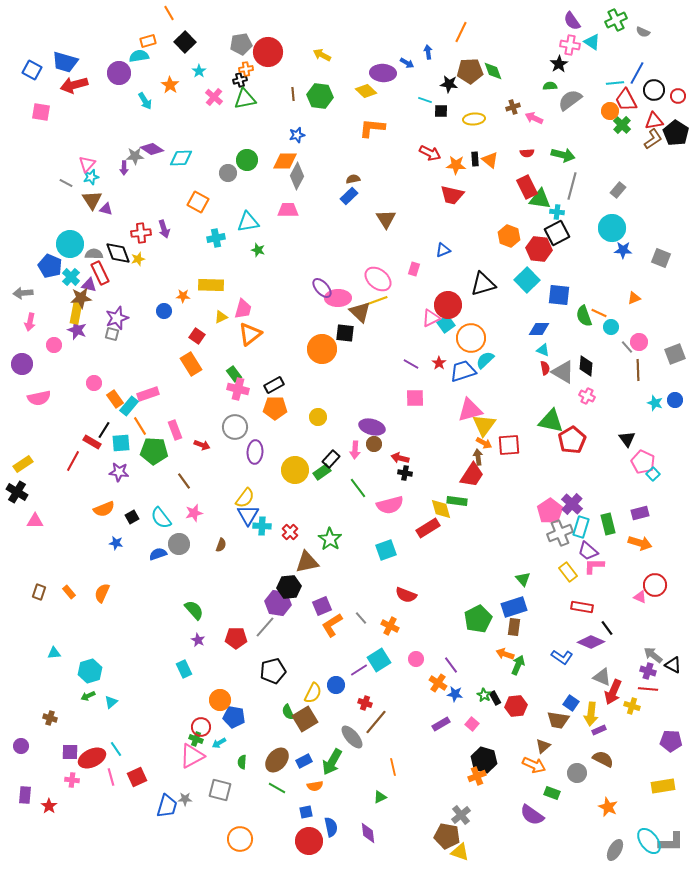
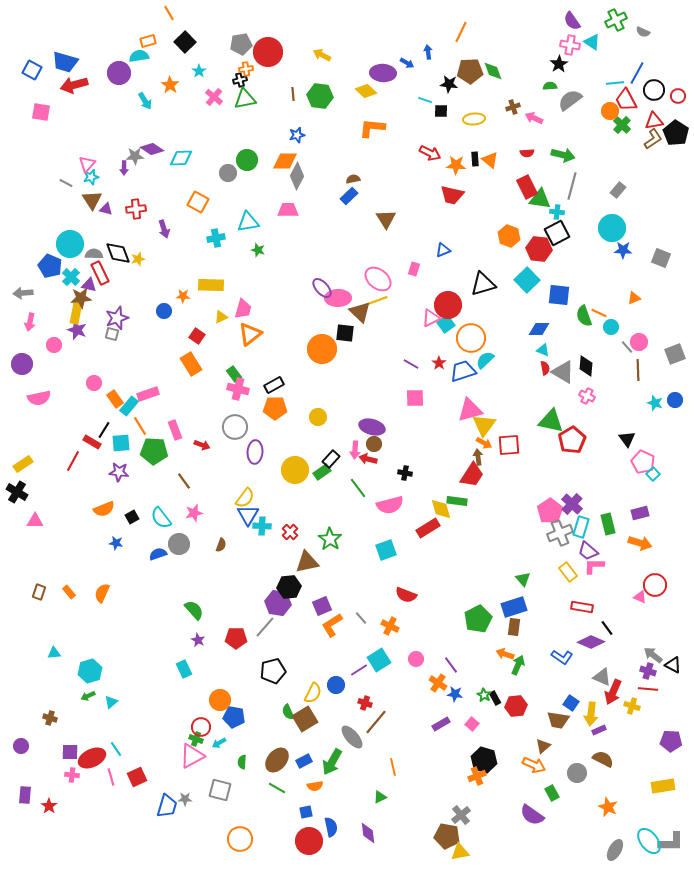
red cross at (141, 233): moved 5 px left, 24 px up
red arrow at (400, 458): moved 32 px left, 1 px down
pink cross at (72, 780): moved 5 px up
green rectangle at (552, 793): rotated 42 degrees clockwise
yellow triangle at (460, 852): rotated 30 degrees counterclockwise
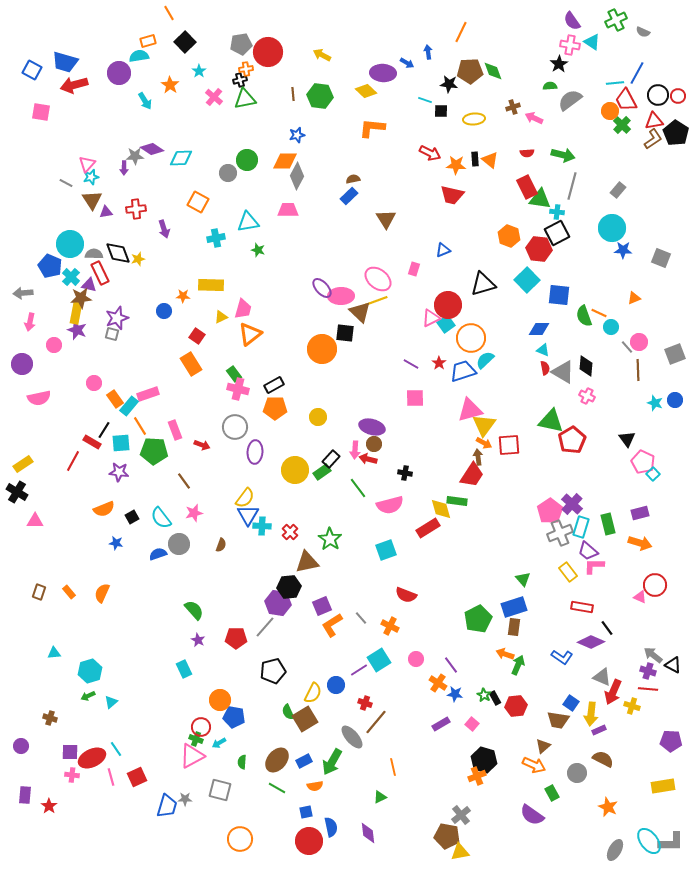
black circle at (654, 90): moved 4 px right, 5 px down
purple triangle at (106, 209): moved 3 px down; rotated 24 degrees counterclockwise
pink ellipse at (338, 298): moved 3 px right, 2 px up
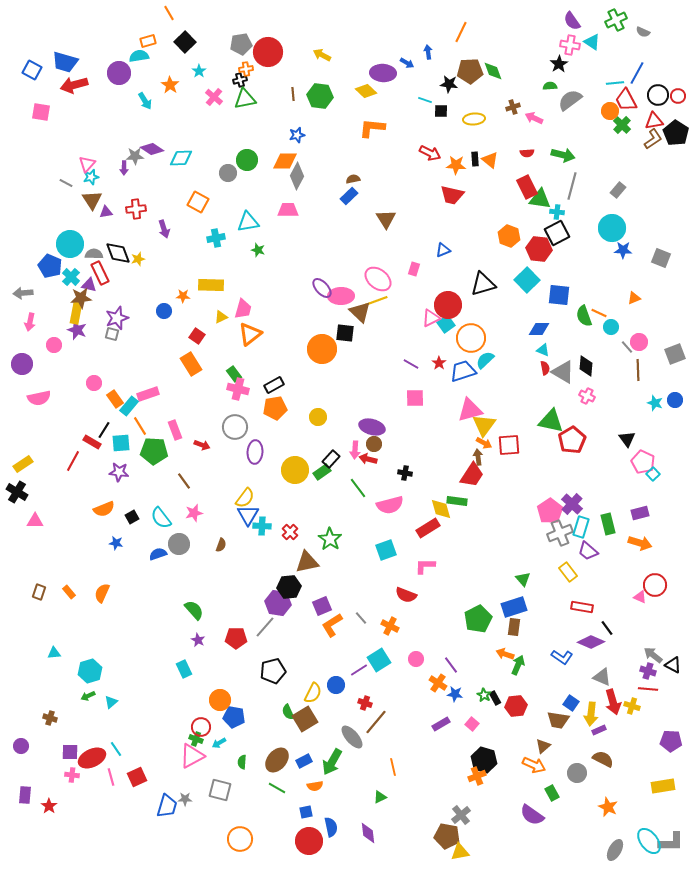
orange pentagon at (275, 408): rotated 10 degrees counterclockwise
pink L-shape at (594, 566): moved 169 px left
red arrow at (613, 692): moved 10 px down; rotated 40 degrees counterclockwise
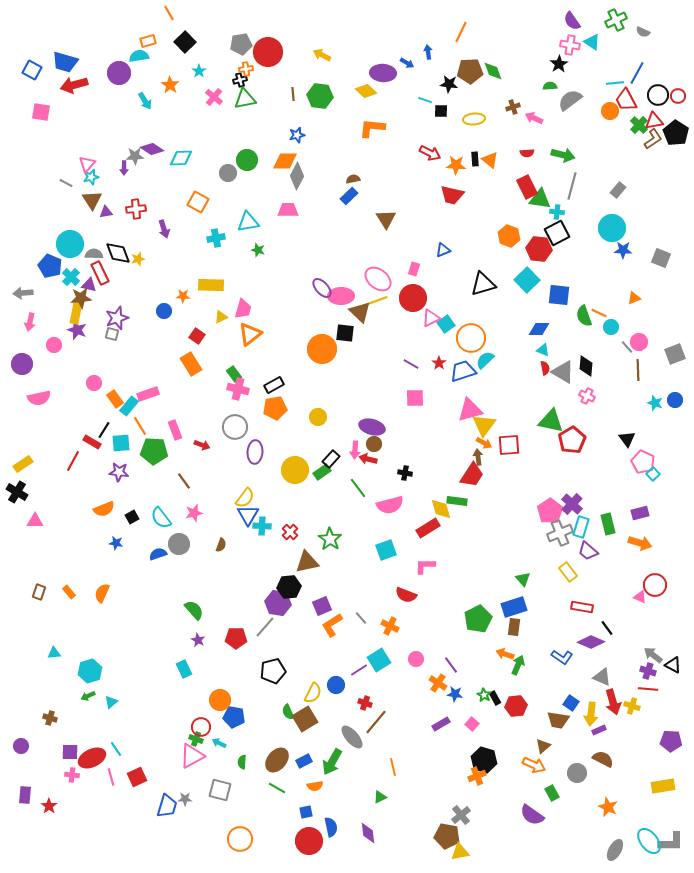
green cross at (622, 125): moved 17 px right
red circle at (448, 305): moved 35 px left, 7 px up
cyan arrow at (219, 743): rotated 56 degrees clockwise
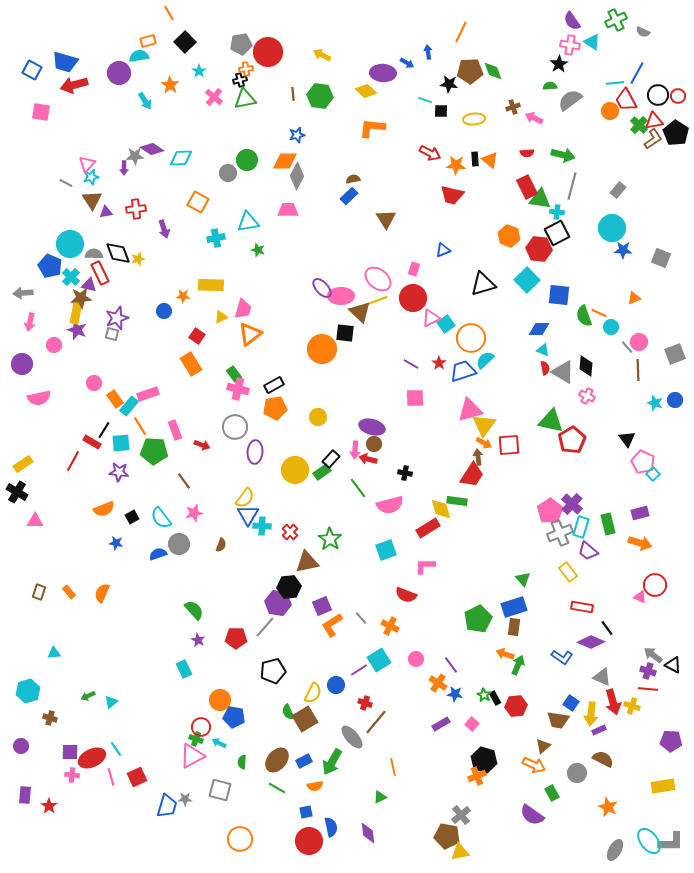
cyan hexagon at (90, 671): moved 62 px left, 20 px down
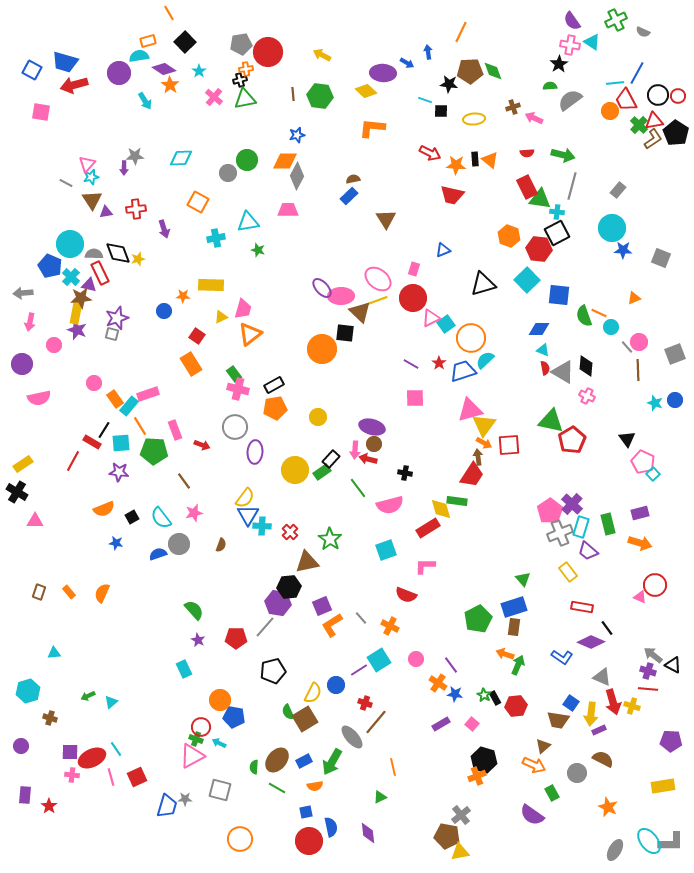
purple diamond at (152, 149): moved 12 px right, 80 px up
green semicircle at (242, 762): moved 12 px right, 5 px down
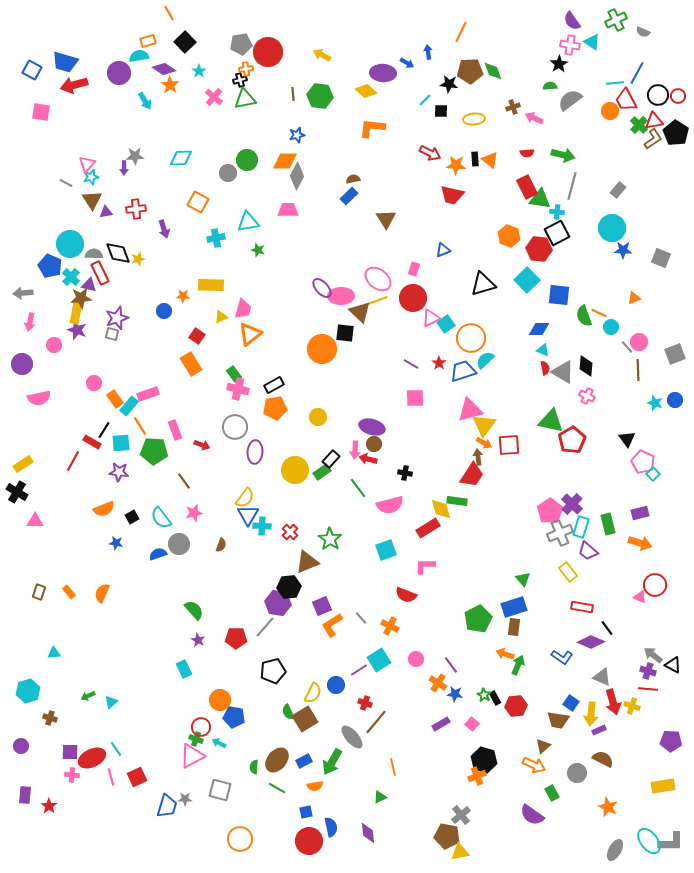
cyan line at (425, 100): rotated 64 degrees counterclockwise
brown triangle at (307, 562): rotated 10 degrees counterclockwise
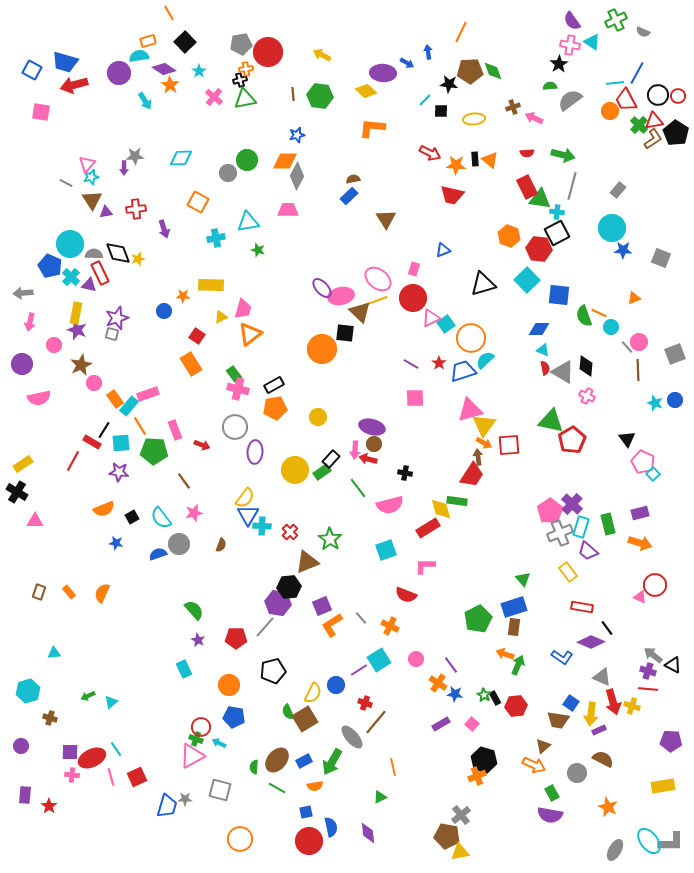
pink ellipse at (341, 296): rotated 10 degrees counterclockwise
brown star at (81, 298): moved 67 px down; rotated 20 degrees counterclockwise
orange circle at (220, 700): moved 9 px right, 15 px up
purple semicircle at (532, 815): moved 18 px right; rotated 25 degrees counterclockwise
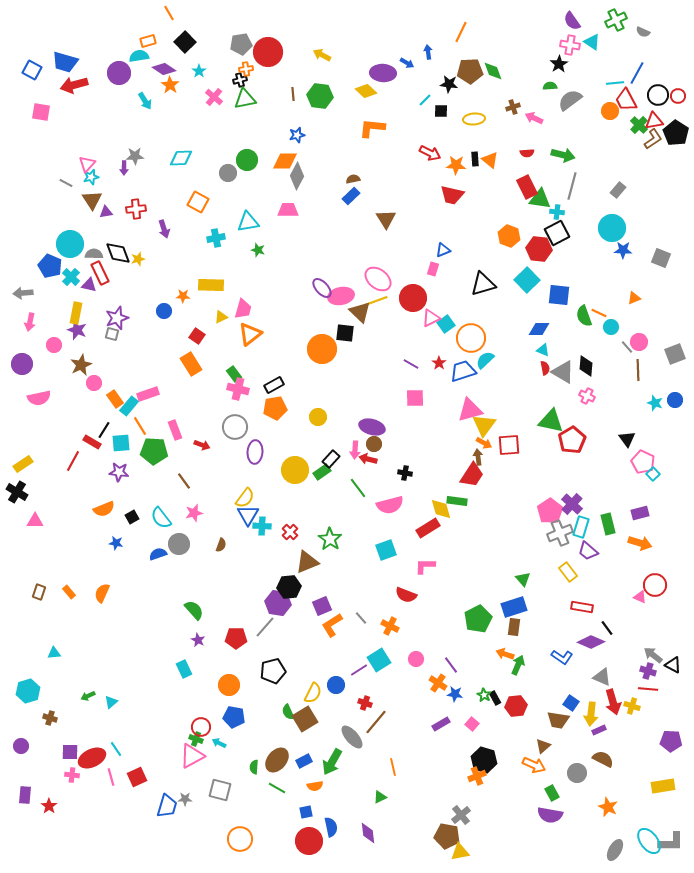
blue rectangle at (349, 196): moved 2 px right
pink rectangle at (414, 269): moved 19 px right
